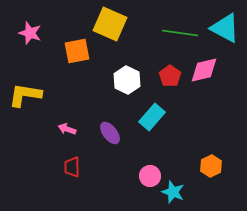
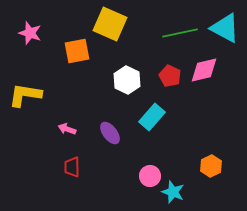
green line: rotated 20 degrees counterclockwise
red pentagon: rotated 10 degrees counterclockwise
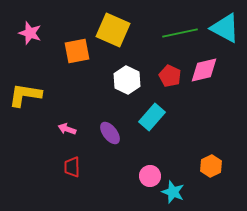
yellow square: moved 3 px right, 6 px down
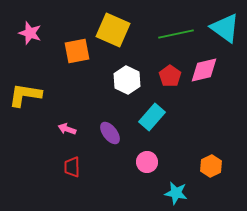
cyan triangle: rotated 8 degrees clockwise
green line: moved 4 px left, 1 px down
red pentagon: rotated 10 degrees clockwise
pink circle: moved 3 px left, 14 px up
cyan star: moved 3 px right, 1 px down; rotated 10 degrees counterclockwise
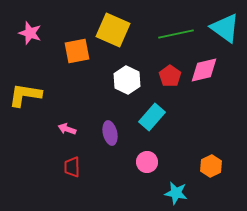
purple ellipse: rotated 25 degrees clockwise
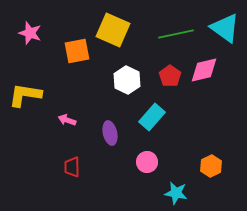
pink arrow: moved 9 px up
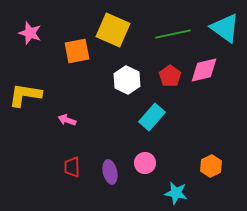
green line: moved 3 px left
purple ellipse: moved 39 px down
pink circle: moved 2 px left, 1 px down
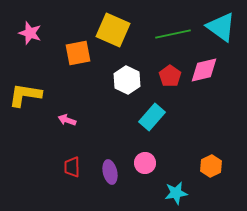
cyan triangle: moved 4 px left, 1 px up
orange square: moved 1 px right, 2 px down
cyan star: rotated 20 degrees counterclockwise
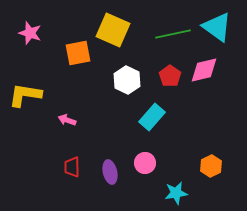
cyan triangle: moved 4 px left
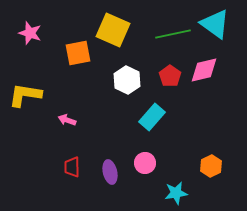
cyan triangle: moved 2 px left, 3 px up
